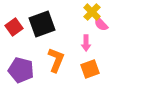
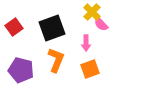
black square: moved 10 px right, 4 px down
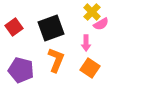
pink semicircle: rotated 77 degrees counterclockwise
black square: moved 1 px left
orange square: moved 1 px up; rotated 36 degrees counterclockwise
